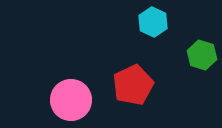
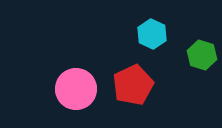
cyan hexagon: moved 1 px left, 12 px down
pink circle: moved 5 px right, 11 px up
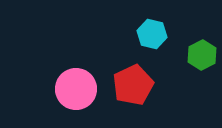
cyan hexagon: rotated 12 degrees counterclockwise
green hexagon: rotated 16 degrees clockwise
